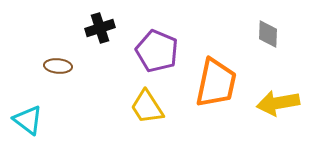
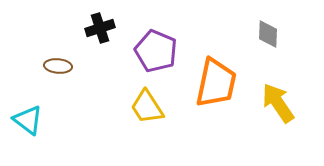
purple pentagon: moved 1 px left
yellow arrow: rotated 66 degrees clockwise
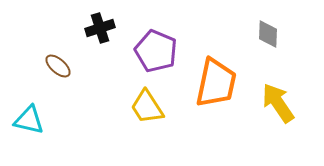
brown ellipse: rotated 36 degrees clockwise
cyan triangle: moved 1 px right; rotated 24 degrees counterclockwise
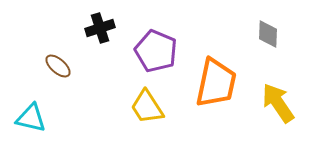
cyan triangle: moved 2 px right, 2 px up
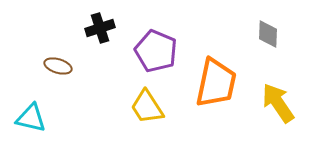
brown ellipse: rotated 24 degrees counterclockwise
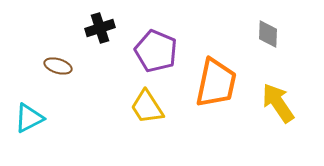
cyan triangle: moved 2 px left; rotated 40 degrees counterclockwise
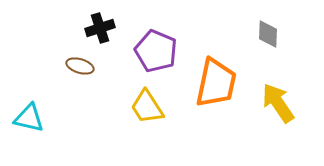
brown ellipse: moved 22 px right
cyan triangle: rotated 40 degrees clockwise
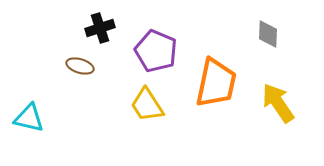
yellow trapezoid: moved 2 px up
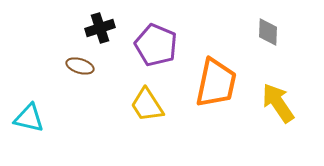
gray diamond: moved 2 px up
purple pentagon: moved 6 px up
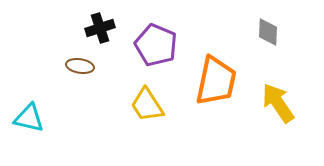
brown ellipse: rotated 8 degrees counterclockwise
orange trapezoid: moved 2 px up
